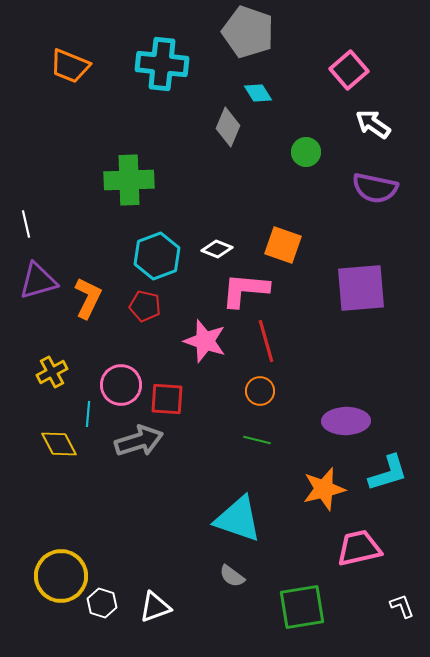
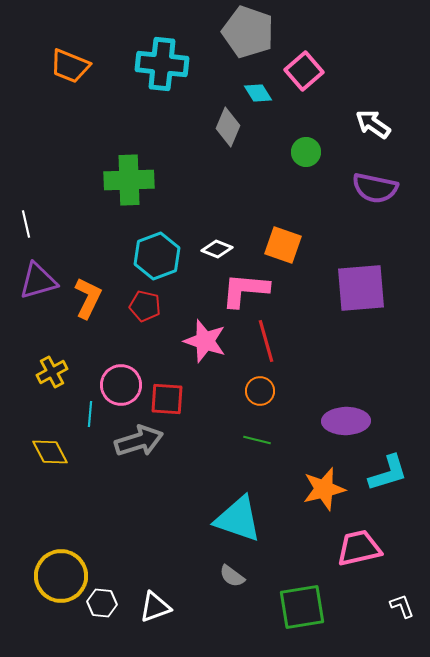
pink square: moved 45 px left, 1 px down
cyan line: moved 2 px right
yellow diamond: moved 9 px left, 8 px down
white hexagon: rotated 12 degrees counterclockwise
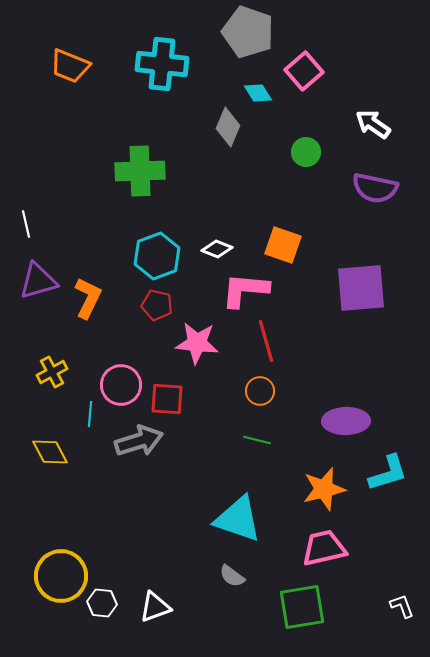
green cross: moved 11 px right, 9 px up
red pentagon: moved 12 px right, 1 px up
pink star: moved 8 px left, 2 px down; rotated 12 degrees counterclockwise
pink trapezoid: moved 35 px left
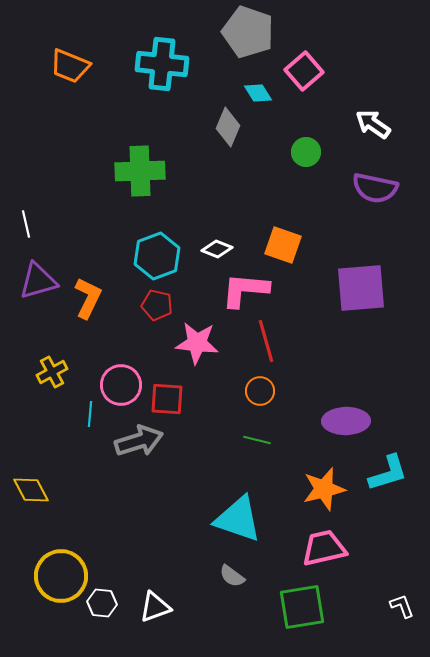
yellow diamond: moved 19 px left, 38 px down
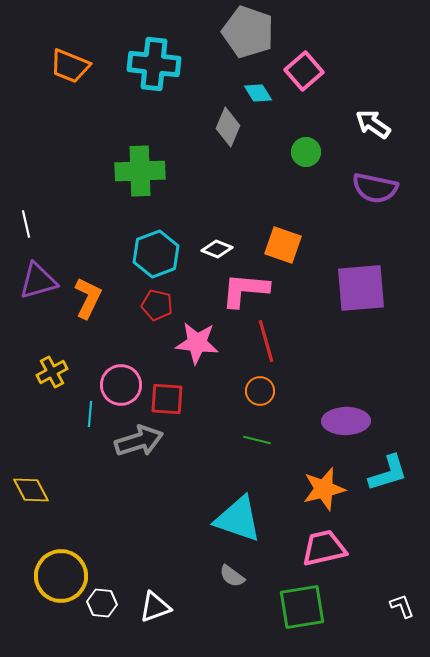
cyan cross: moved 8 px left
cyan hexagon: moved 1 px left, 2 px up
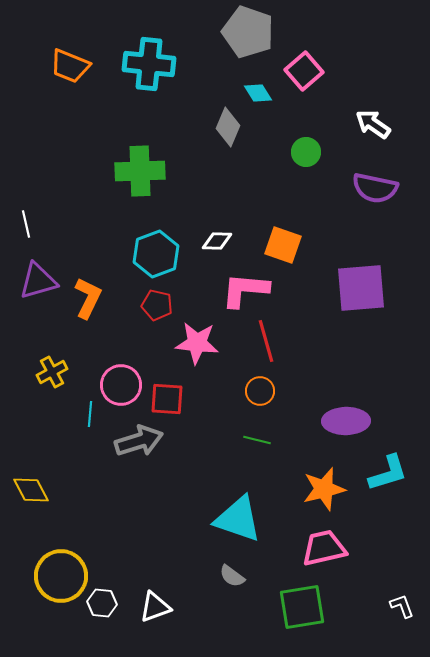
cyan cross: moved 5 px left
white diamond: moved 8 px up; rotated 20 degrees counterclockwise
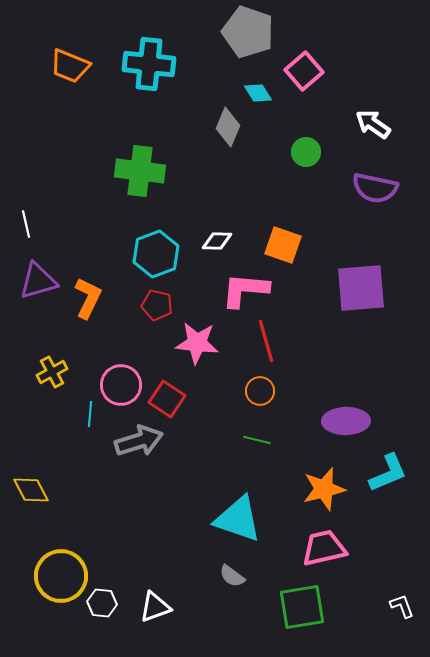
green cross: rotated 9 degrees clockwise
red square: rotated 30 degrees clockwise
cyan L-shape: rotated 6 degrees counterclockwise
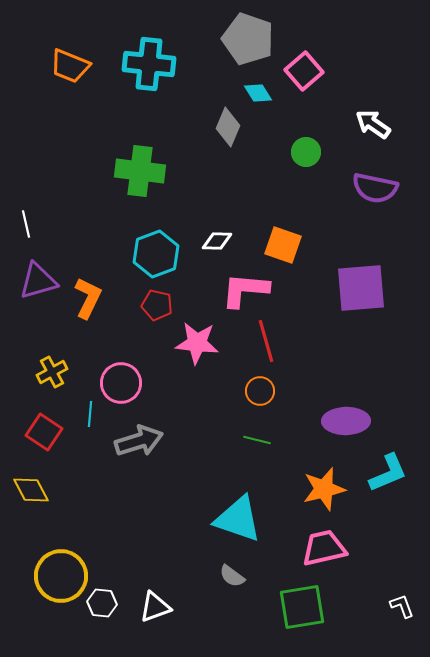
gray pentagon: moved 7 px down
pink circle: moved 2 px up
red square: moved 123 px left, 33 px down
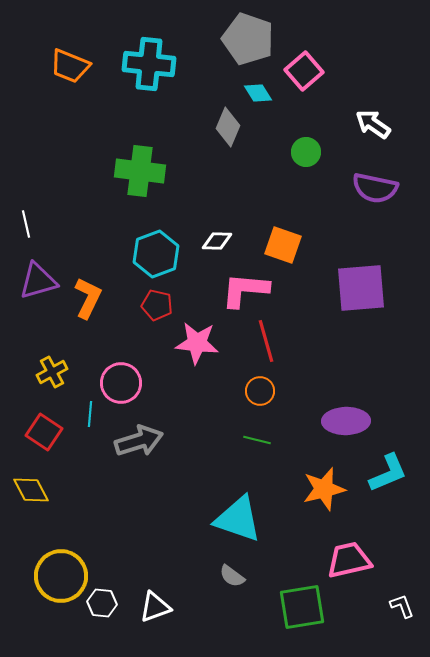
pink trapezoid: moved 25 px right, 12 px down
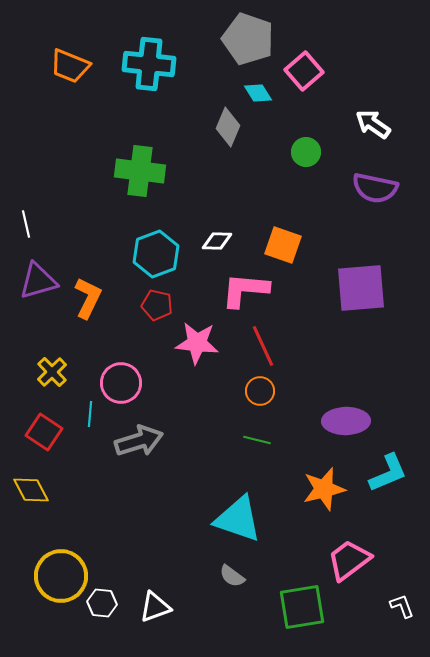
red line: moved 3 px left, 5 px down; rotated 9 degrees counterclockwise
yellow cross: rotated 16 degrees counterclockwise
pink trapezoid: rotated 24 degrees counterclockwise
